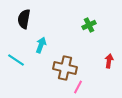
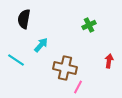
cyan arrow: rotated 21 degrees clockwise
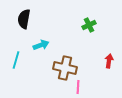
cyan arrow: rotated 28 degrees clockwise
cyan line: rotated 72 degrees clockwise
pink line: rotated 24 degrees counterclockwise
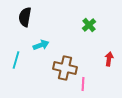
black semicircle: moved 1 px right, 2 px up
green cross: rotated 16 degrees counterclockwise
red arrow: moved 2 px up
pink line: moved 5 px right, 3 px up
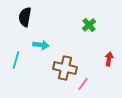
cyan arrow: rotated 28 degrees clockwise
pink line: rotated 32 degrees clockwise
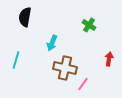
green cross: rotated 16 degrees counterclockwise
cyan arrow: moved 11 px right, 2 px up; rotated 105 degrees clockwise
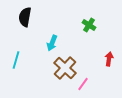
brown cross: rotated 30 degrees clockwise
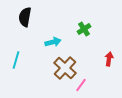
green cross: moved 5 px left, 4 px down; rotated 24 degrees clockwise
cyan arrow: moved 1 px right, 1 px up; rotated 126 degrees counterclockwise
pink line: moved 2 px left, 1 px down
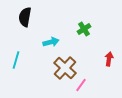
cyan arrow: moved 2 px left
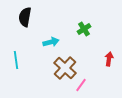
cyan line: rotated 24 degrees counterclockwise
